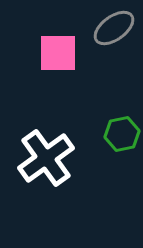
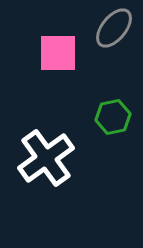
gray ellipse: rotated 15 degrees counterclockwise
green hexagon: moved 9 px left, 17 px up
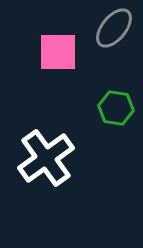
pink square: moved 1 px up
green hexagon: moved 3 px right, 9 px up; rotated 20 degrees clockwise
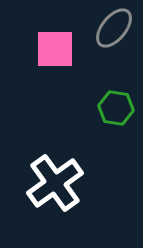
pink square: moved 3 px left, 3 px up
white cross: moved 9 px right, 25 px down
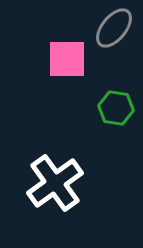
pink square: moved 12 px right, 10 px down
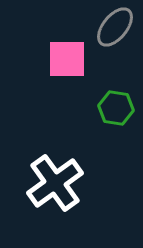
gray ellipse: moved 1 px right, 1 px up
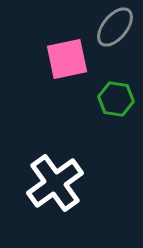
pink square: rotated 12 degrees counterclockwise
green hexagon: moved 9 px up
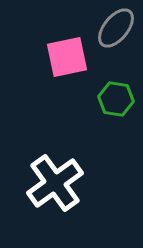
gray ellipse: moved 1 px right, 1 px down
pink square: moved 2 px up
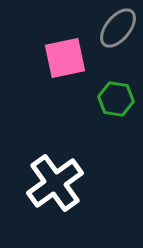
gray ellipse: moved 2 px right
pink square: moved 2 px left, 1 px down
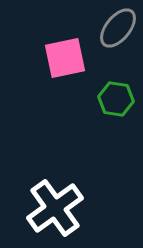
white cross: moved 25 px down
